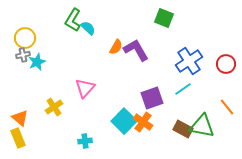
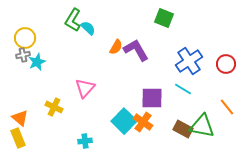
cyan line: rotated 66 degrees clockwise
purple square: rotated 20 degrees clockwise
yellow cross: rotated 30 degrees counterclockwise
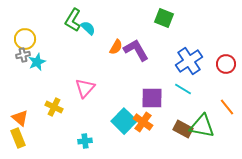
yellow circle: moved 1 px down
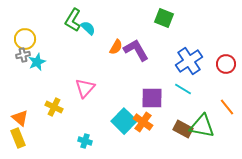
cyan cross: rotated 24 degrees clockwise
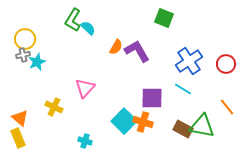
purple L-shape: moved 1 px right, 1 px down
orange cross: rotated 18 degrees counterclockwise
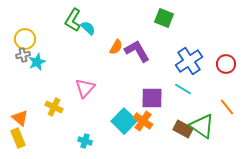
orange cross: moved 1 px up; rotated 18 degrees clockwise
green triangle: rotated 24 degrees clockwise
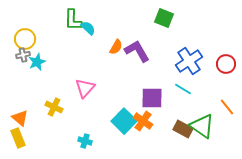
green L-shape: rotated 30 degrees counterclockwise
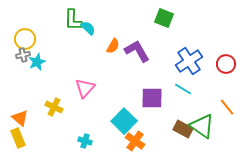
orange semicircle: moved 3 px left, 1 px up
orange cross: moved 8 px left, 20 px down
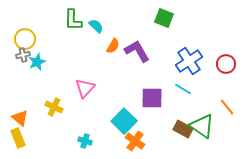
cyan semicircle: moved 8 px right, 2 px up
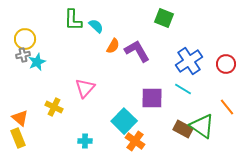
cyan cross: rotated 16 degrees counterclockwise
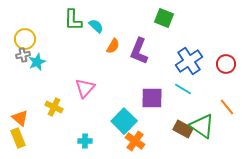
purple L-shape: moved 2 px right; rotated 128 degrees counterclockwise
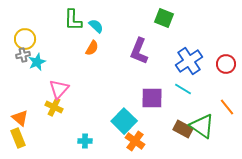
orange semicircle: moved 21 px left, 2 px down
pink triangle: moved 26 px left, 1 px down
